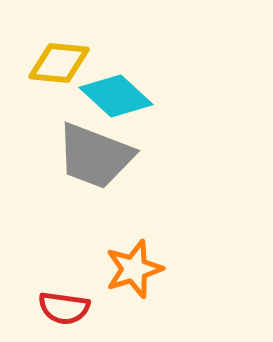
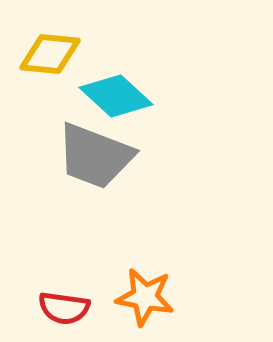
yellow diamond: moved 9 px left, 9 px up
orange star: moved 11 px right, 28 px down; rotated 28 degrees clockwise
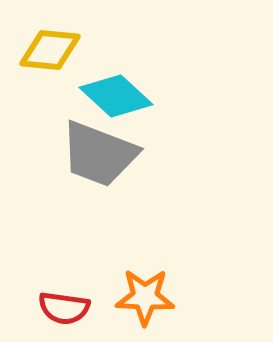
yellow diamond: moved 4 px up
gray trapezoid: moved 4 px right, 2 px up
orange star: rotated 8 degrees counterclockwise
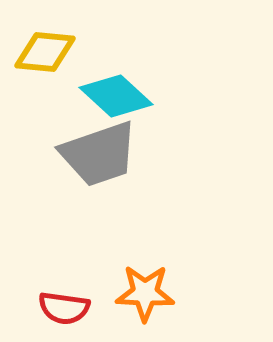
yellow diamond: moved 5 px left, 2 px down
gray trapezoid: rotated 40 degrees counterclockwise
orange star: moved 4 px up
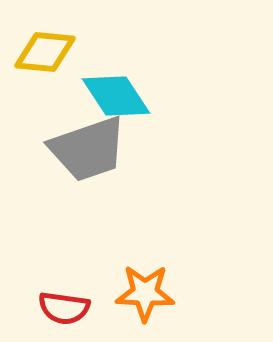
cyan diamond: rotated 14 degrees clockwise
gray trapezoid: moved 11 px left, 5 px up
